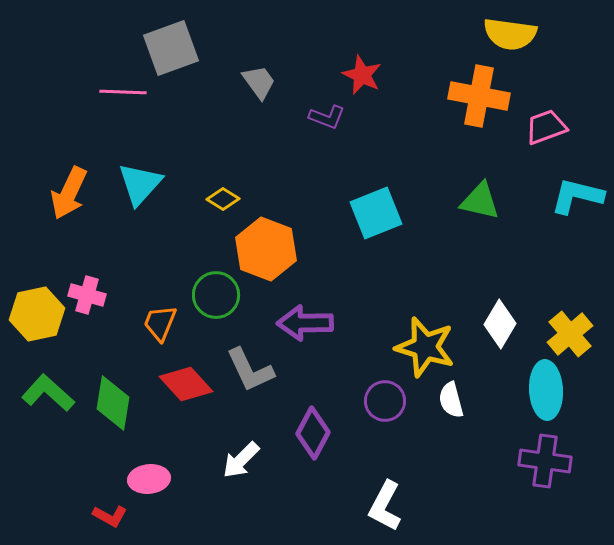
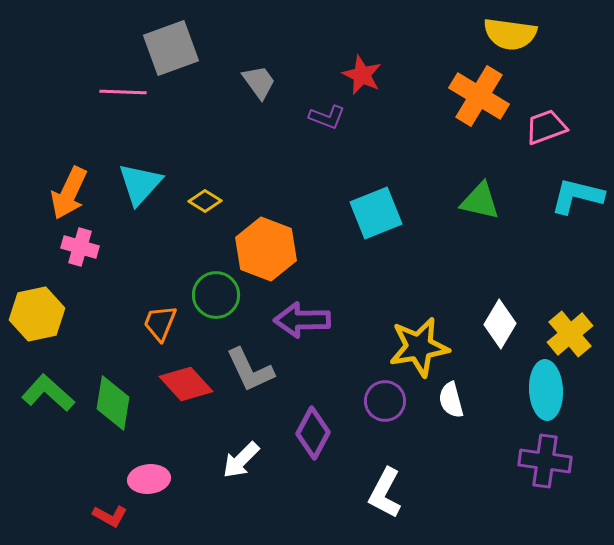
orange cross: rotated 20 degrees clockwise
yellow diamond: moved 18 px left, 2 px down
pink cross: moved 7 px left, 48 px up
purple arrow: moved 3 px left, 3 px up
yellow star: moved 6 px left; rotated 26 degrees counterclockwise
white L-shape: moved 13 px up
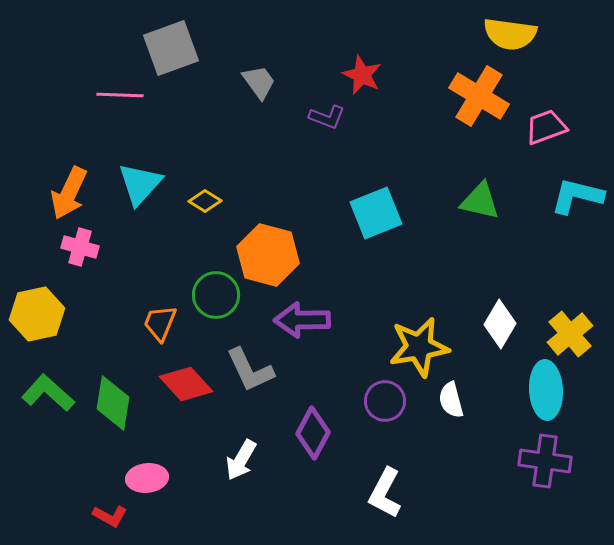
pink line: moved 3 px left, 3 px down
orange hexagon: moved 2 px right, 6 px down; rotated 6 degrees counterclockwise
white arrow: rotated 15 degrees counterclockwise
pink ellipse: moved 2 px left, 1 px up
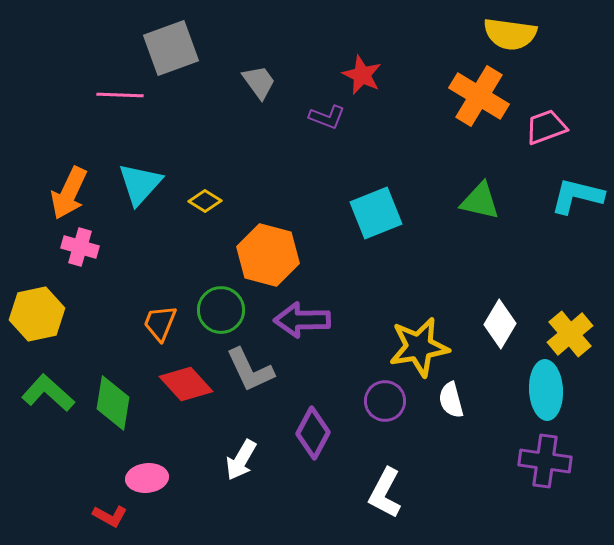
green circle: moved 5 px right, 15 px down
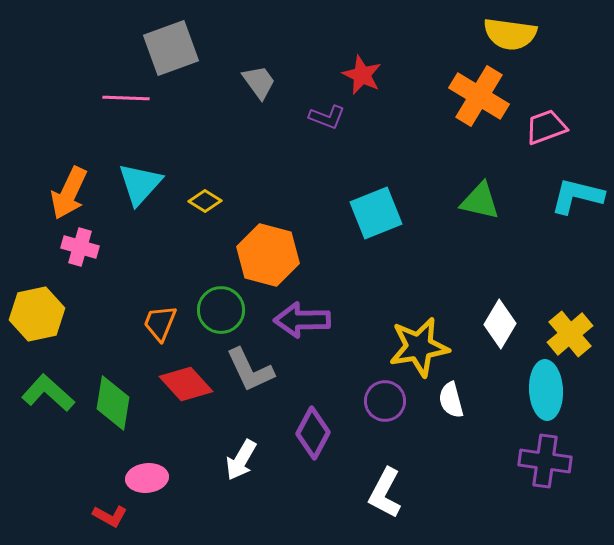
pink line: moved 6 px right, 3 px down
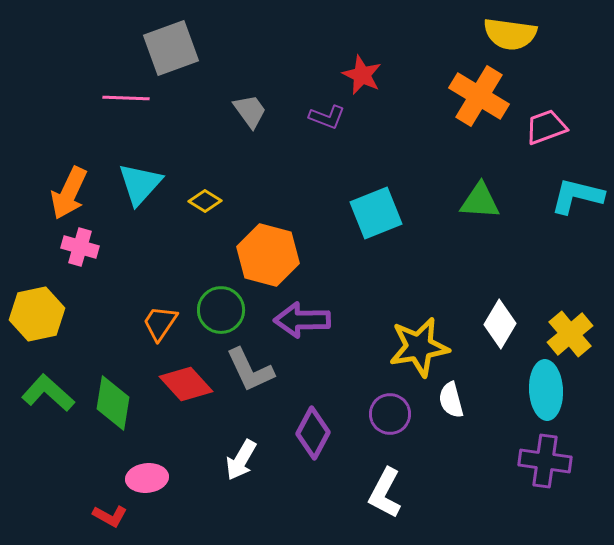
gray trapezoid: moved 9 px left, 29 px down
green triangle: rotated 9 degrees counterclockwise
orange trapezoid: rotated 12 degrees clockwise
purple circle: moved 5 px right, 13 px down
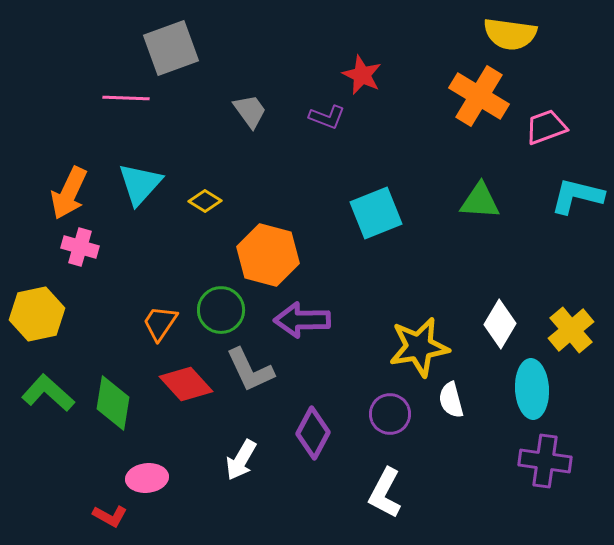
yellow cross: moved 1 px right, 4 px up
cyan ellipse: moved 14 px left, 1 px up
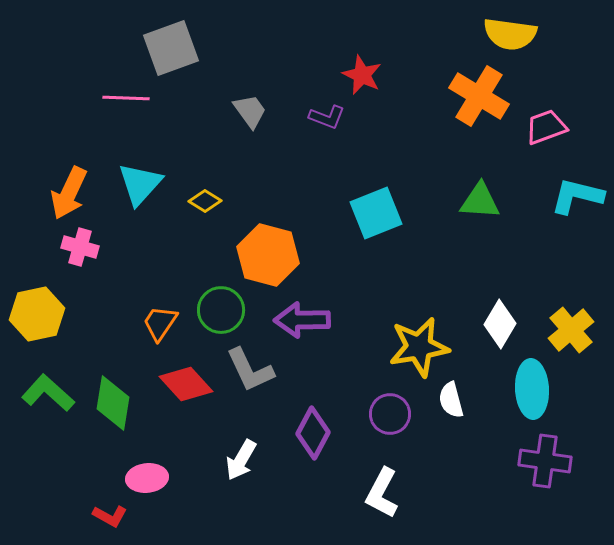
white L-shape: moved 3 px left
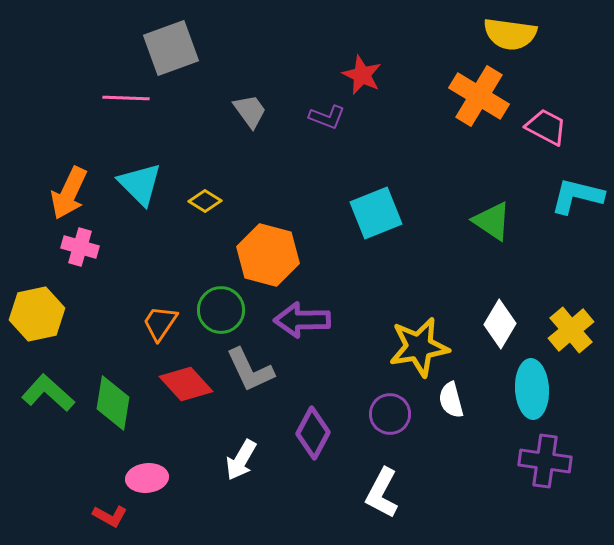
pink trapezoid: rotated 48 degrees clockwise
cyan triangle: rotated 27 degrees counterclockwise
green triangle: moved 12 px right, 20 px down; rotated 30 degrees clockwise
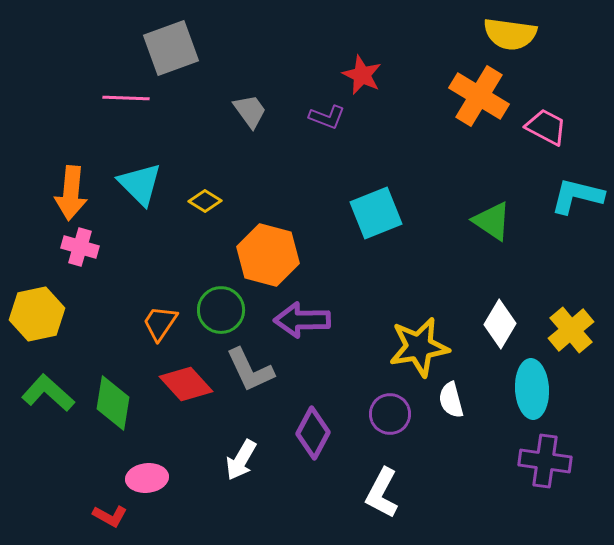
orange arrow: moved 2 px right; rotated 20 degrees counterclockwise
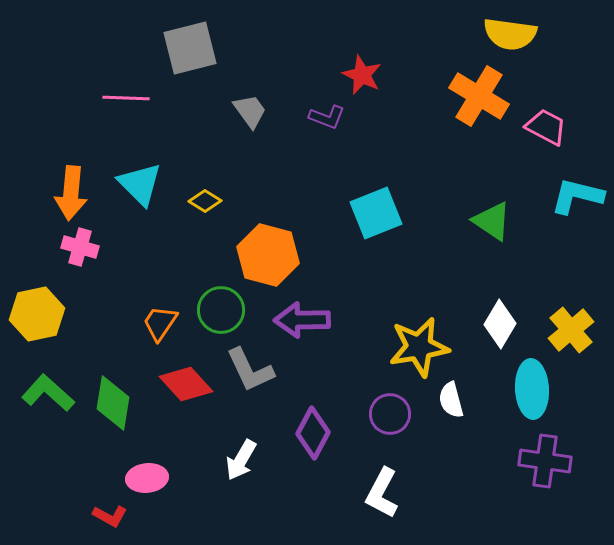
gray square: moved 19 px right; rotated 6 degrees clockwise
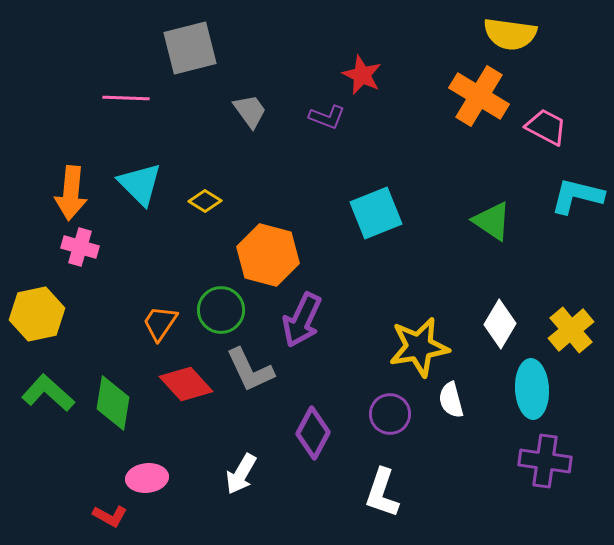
purple arrow: rotated 64 degrees counterclockwise
white arrow: moved 14 px down
white L-shape: rotated 9 degrees counterclockwise
